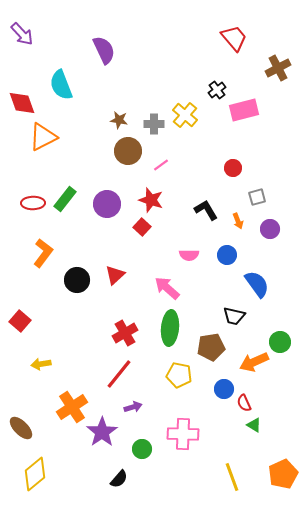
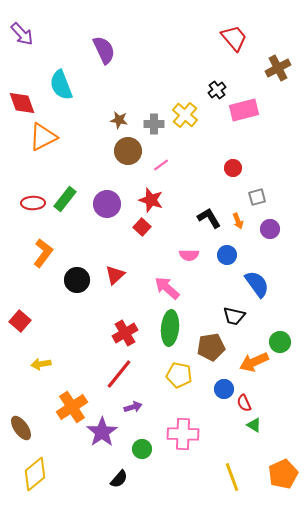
black L-shape at (206, 210): moved 3 px right, 8 px down
brown ellipse at (21, 428): rotated 10 degrees clockwise
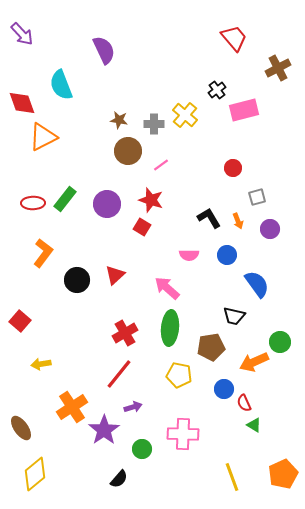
red square at (142, 227): rotated 12 degrees counterclockwise
purple star at (102, 432): moved 2 px right, 2 px up
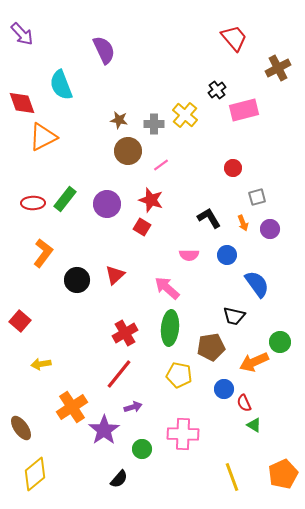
orange arrow at (238, 221): moved 5 px right, 2 px down
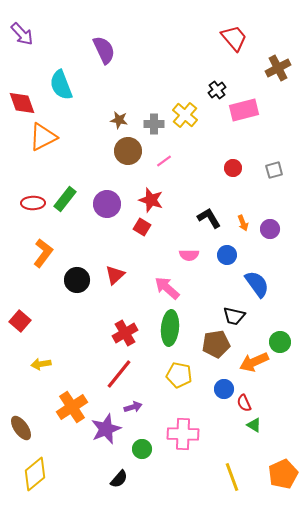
pink line at (161, 165): moved 3 px right, 4 px up
gray square at (257, 197): moved 17 px right, 27 px up
brown pentagon at (211, 347): moved 5 px right, 3 px up
purple star at (104, 430): moved 2 px right, 1 px up; rotated 12 degrees clockwise
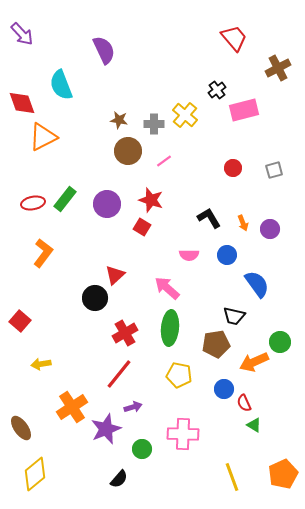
red ellipse at (33, 203): rotated 10 degrees counterclockwise
black circle at (77, 280): moved 18 px right, 18 px down
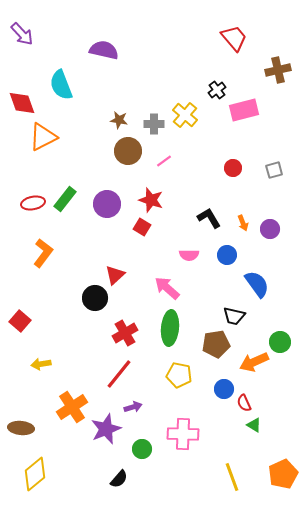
purple semicircle at (104, 50): rotated 52 degrees counterclockwise
brown cross at (278, 68): moved 2 px down; rotated 15 degrees clockwise
brown ellipse at (21, 428): rotated 50 degrees counterclockwise
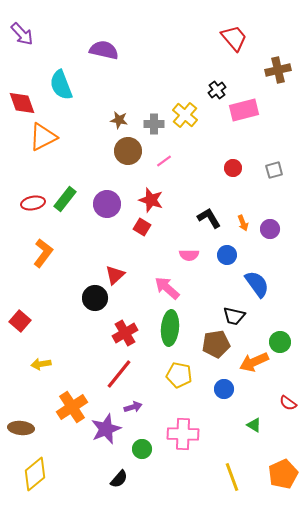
red semicircle at (244, 403): moved 44 px right; rotated 30 degrees counterclockwise
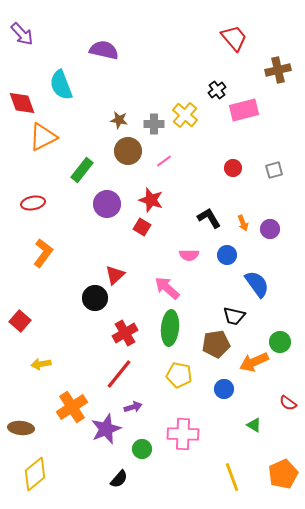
green rectangle at (65, 199): moved 17 px right, 29 px up
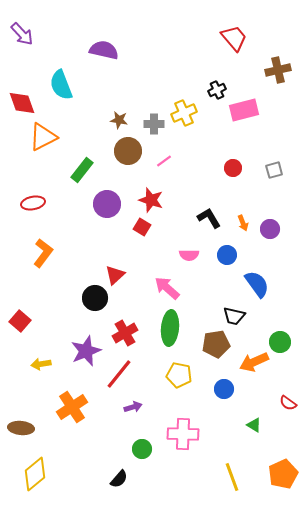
black cross at (217, 90): rotated 12 degrees clockwise
yellow cross at (185, 115): moved 1 px left, 2 px up; rotated 25 degrees clockwise
purple star at (106, 429): moved 20 px left, 78 px up
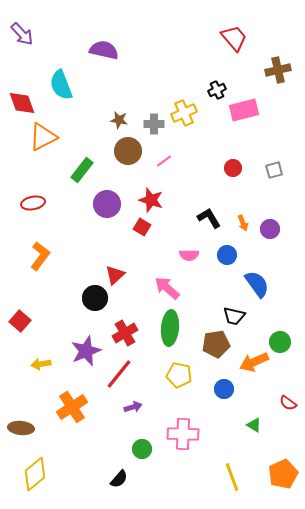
orange L-shape at (43, 253): moved 3 px left, 3 px down
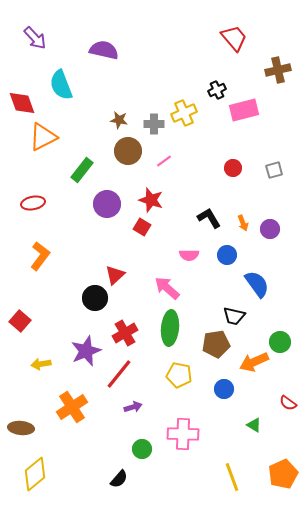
purple arrow at (22, 34): moved 13 px right, 4 px down
